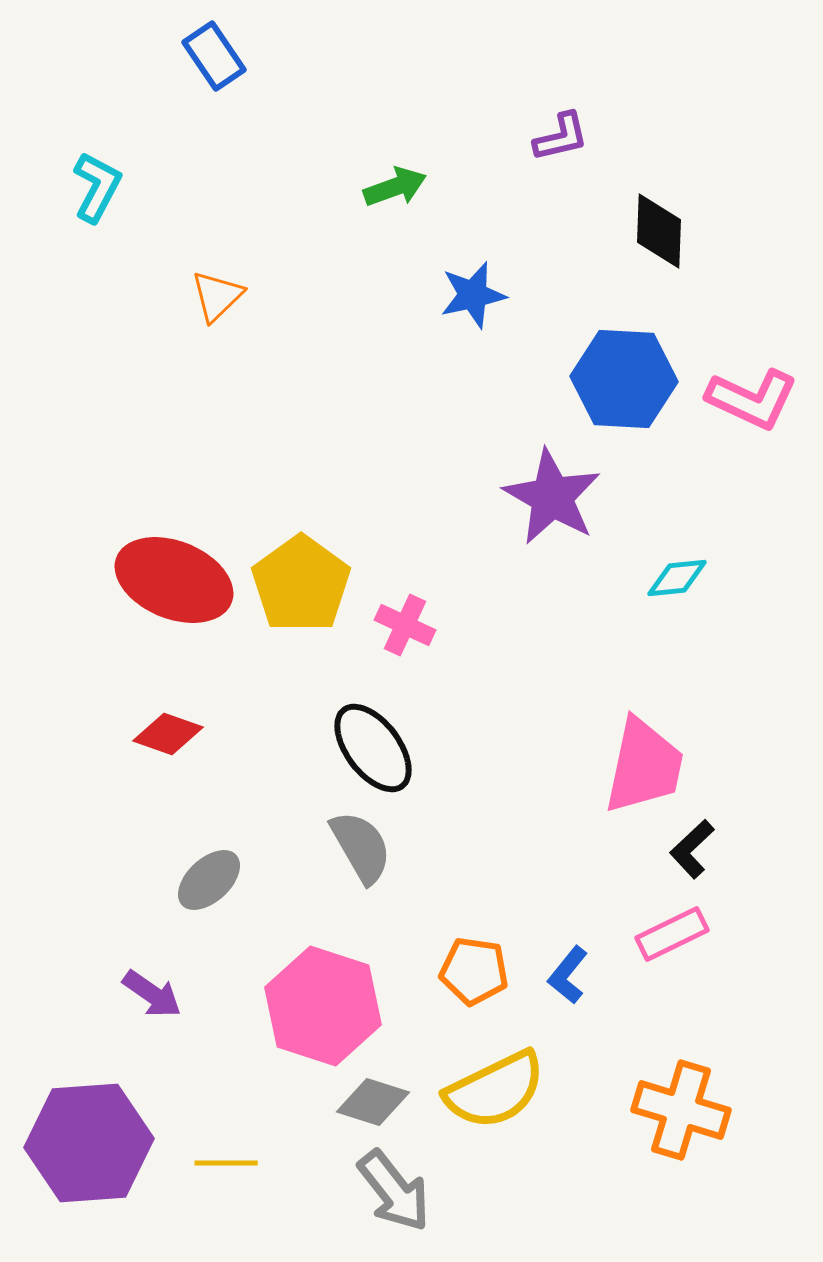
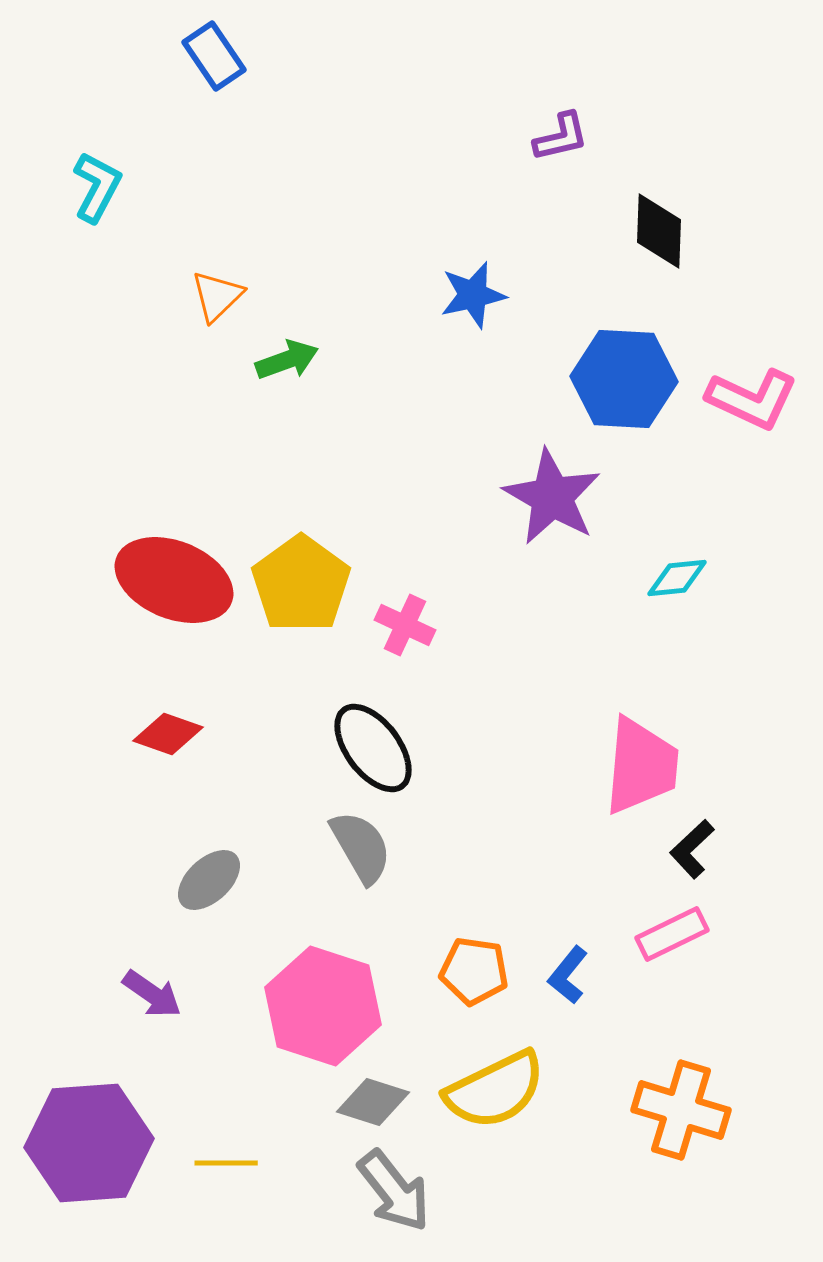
green arrow: moved 108 px left, 173 px down
pink trapezoid: moved 3 px left; rotated 7 degrees counterclockwise
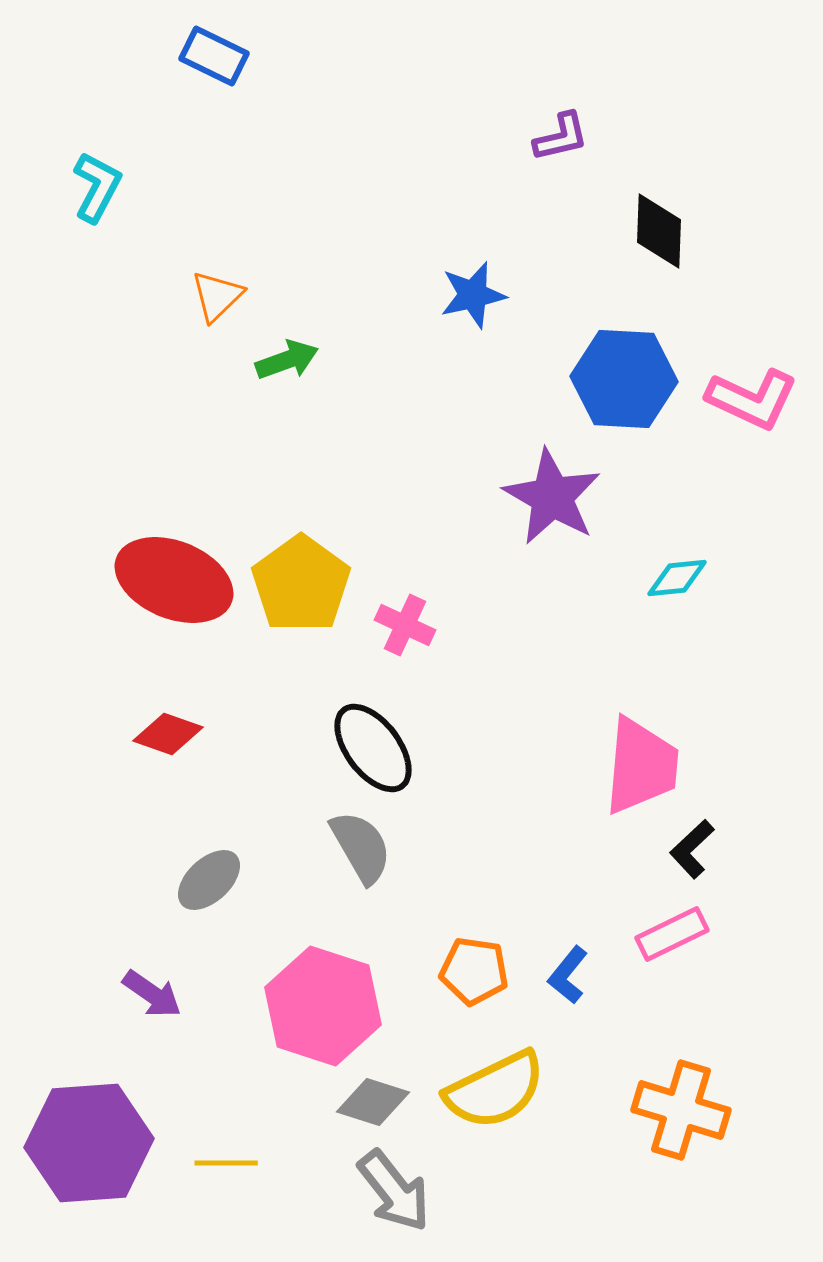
blue rectangle: rotated 30 degrees counterclockwise
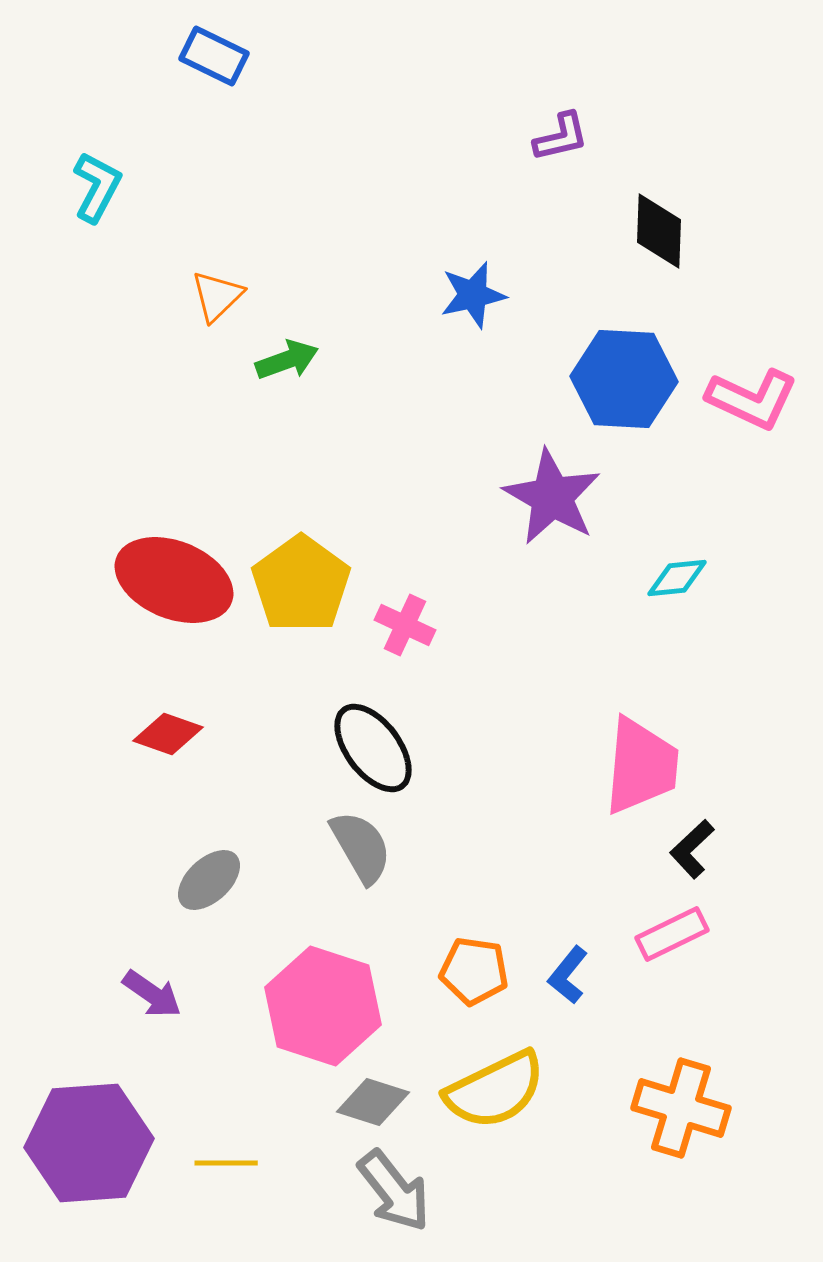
orange cross: moved 2 px up
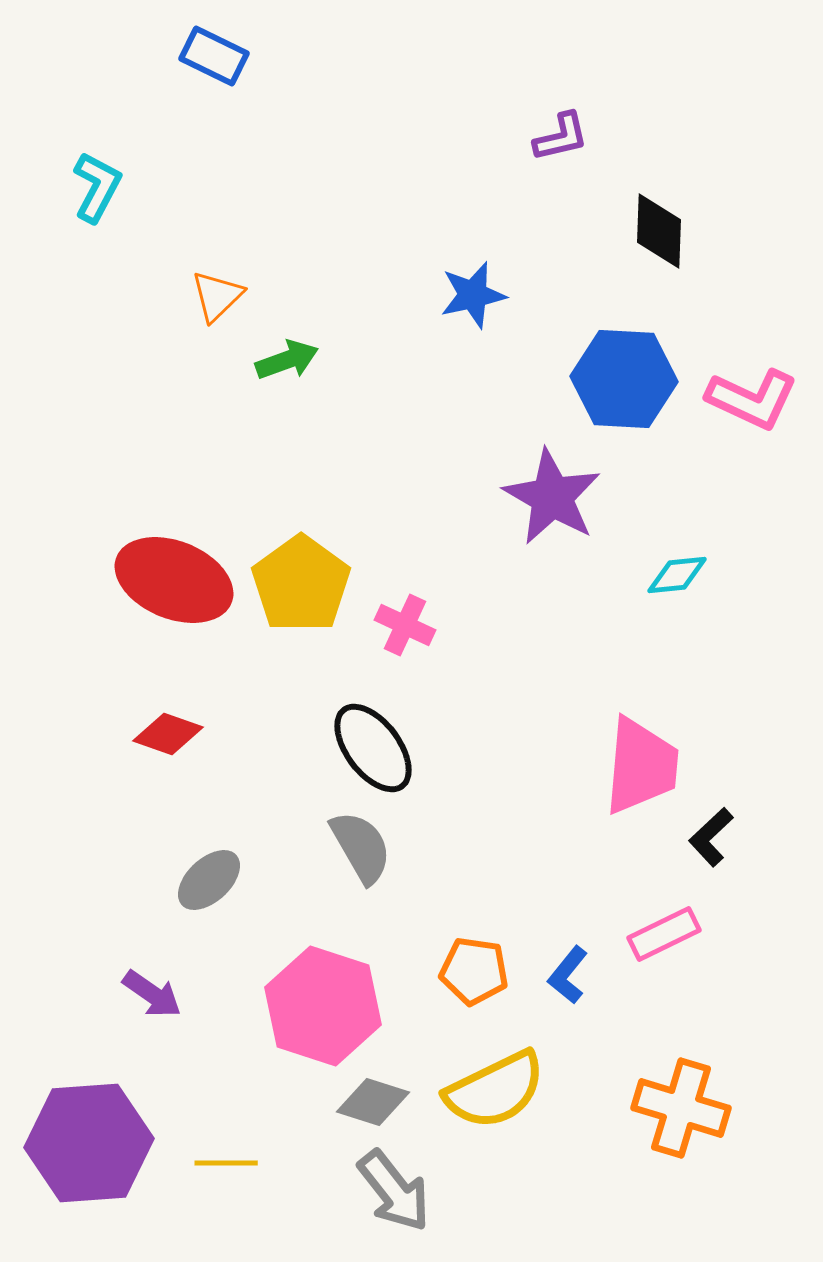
cyan diamond: moved 3 px up
black L-shape: moved 19 px right, 12 px up
pink rectangle: moved 8 px left
